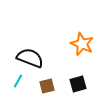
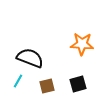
orange star: rotated 20 degrees counterclockwise
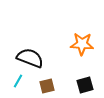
black square: moved 7 px right, 1 px down
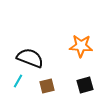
orange star: moved 1 px left, 2 px down
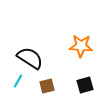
black semicircle: rotated 12 degrees clockwise
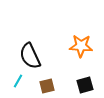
black semicircle: moved 2 px up; rotated 148 degrees counterclockwise
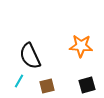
cyan line: moved 1 px right
black square: moved 2 px right
